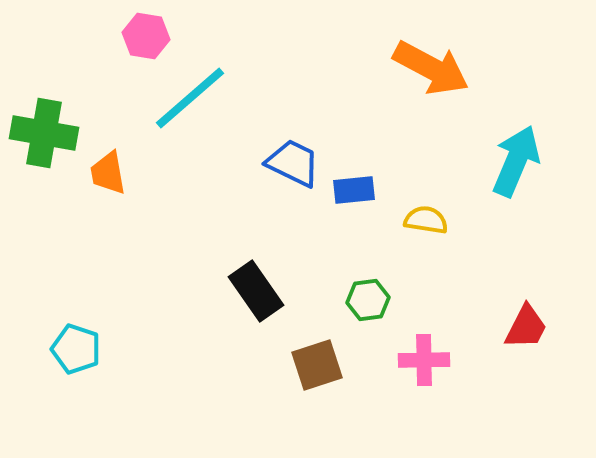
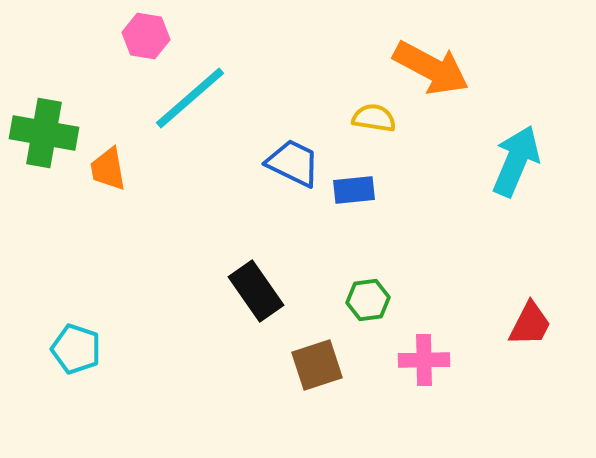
orange trapezoid: moved 4 px up
yellow semicircle: moved 52 px left, 102 px up
red trapezoid: moved 4 px right, 3 px up
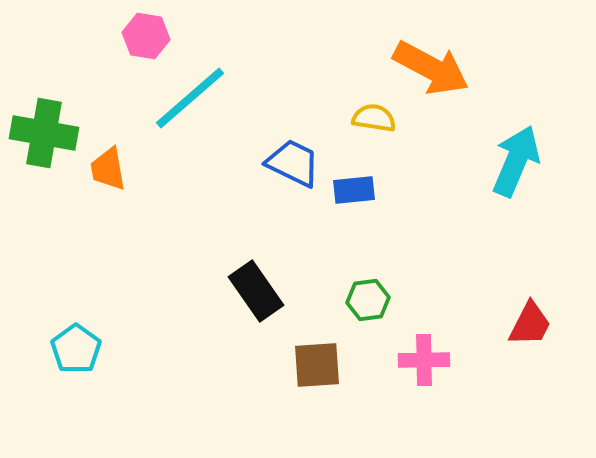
cyan pentagon: rotated 18 degrees clockwise
brown square: rotated 14 degrees clockwise
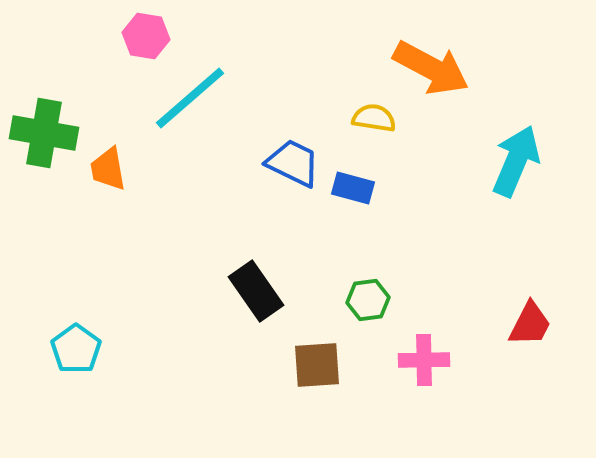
blue rectangle: moved 1 px left, 2 px up; rotated 21 degrees clockwise
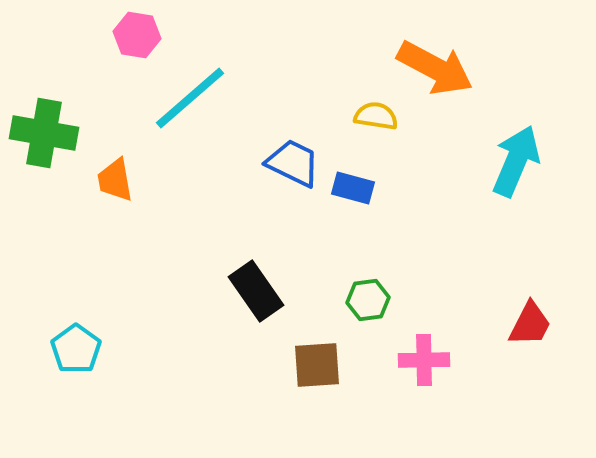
pink hexagon: moved 9 px left, 1 px up
orange arrow: moved 4 px right
yellow semicircle: moved 2 px right, 2 px up
orange trapezoid: moved 7 px right, 11 px down
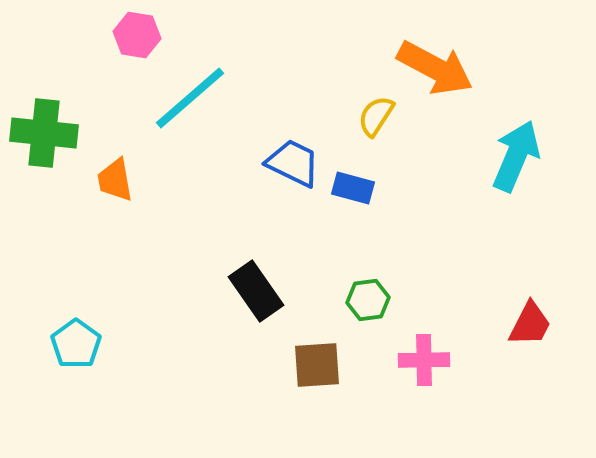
yellow semicircle: rotated 66 degrees counterclockwise
green cross: rotated 4 degrees counterclockwise
cyan arrow: moved 5 px up
cyan pentagon: moved 5 px up
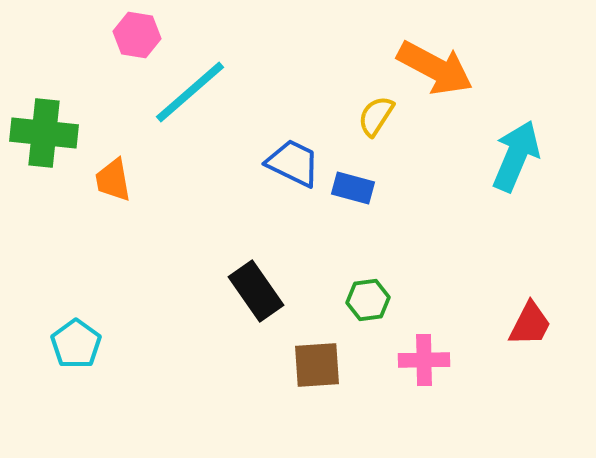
cyan line: moved 6 px up
orange trapezoid: moved 2 px left
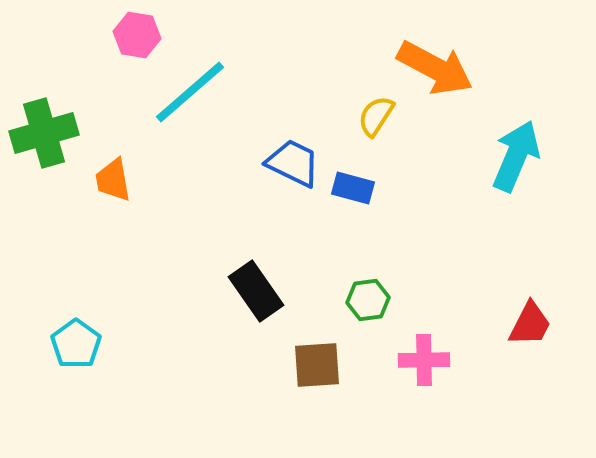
green cross: rotated 22 degrees counterclockwise
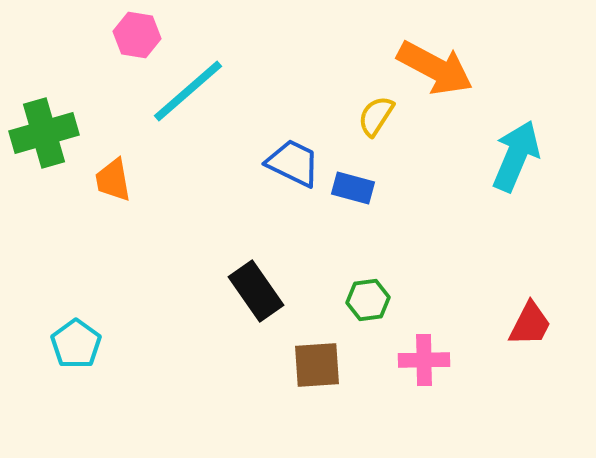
cyan line: moved 2 px left, 1 px up
